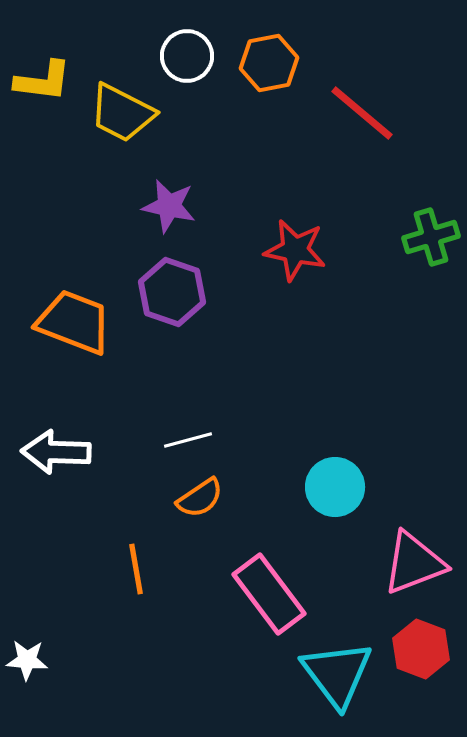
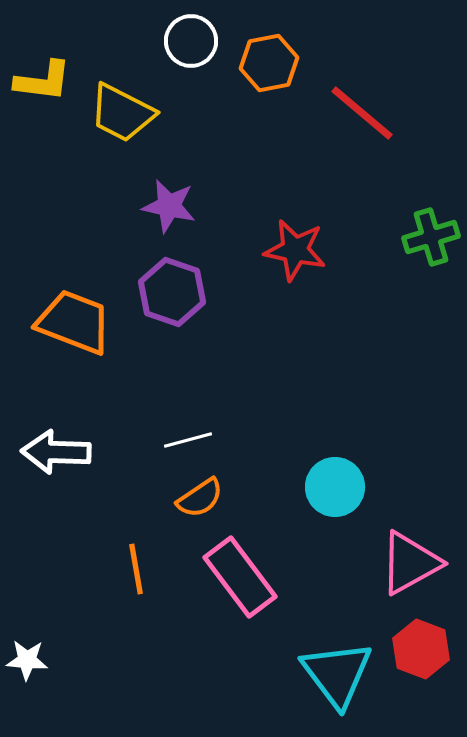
white circle: moved 4 px right, 15 px up
pink triangle: moved 4 px left; rotated 8 degrees counterclockwise
pink rectangle: moved 29 px left, 17 px up
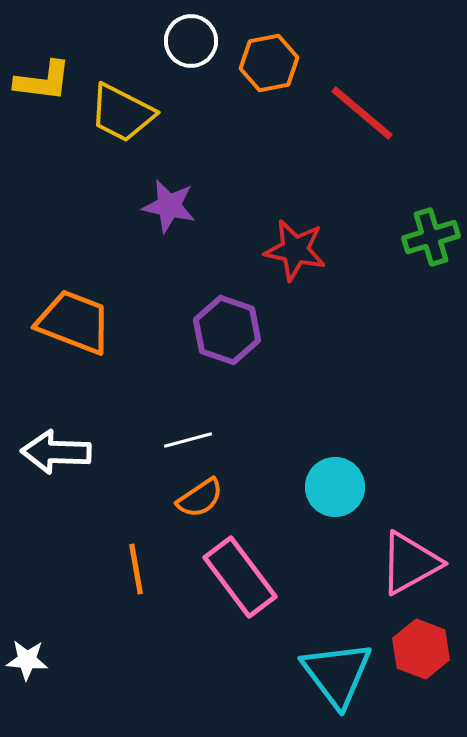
purple hexagon: moved 55 px right, 38 px down
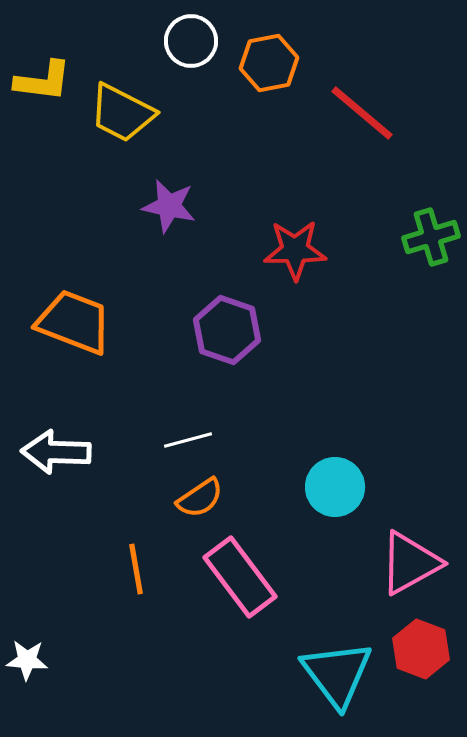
red star: rotated 12 degrees counterclockwise
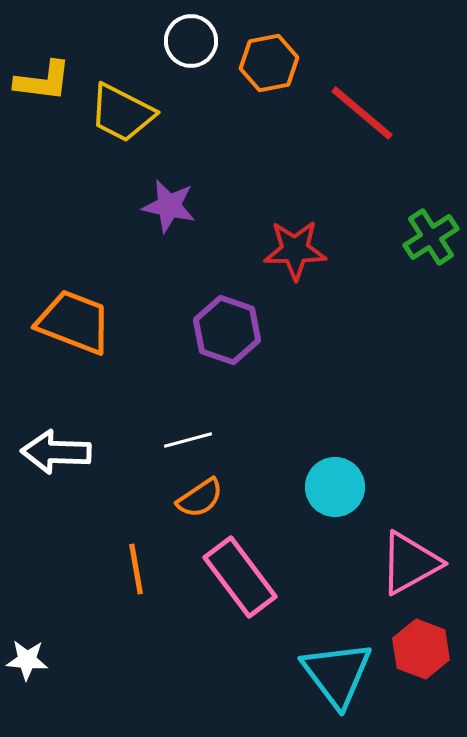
green cross: rotated 16 degrees counterclockwise
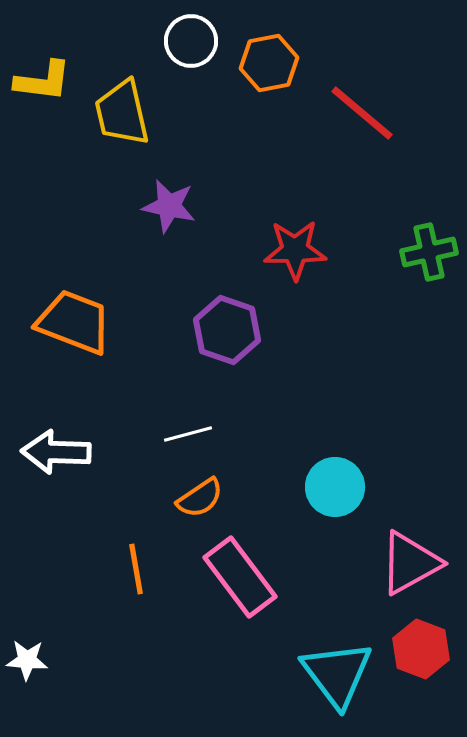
yellow trapezoid: rotated 50 degrees clockwise
green cross: moved 2 px left, 15 px down; rotated 20 degrees clockwise
white line: moved 6 px up
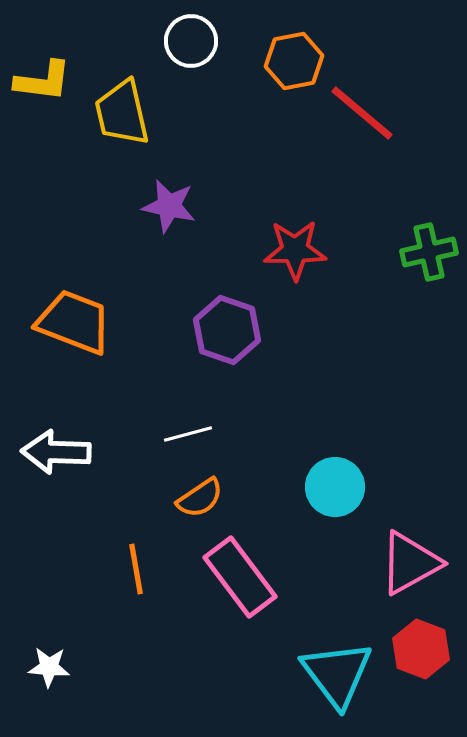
orange hexagon: moved 25 px right, 2 px up
white star: moved 22 px right, 7 px down
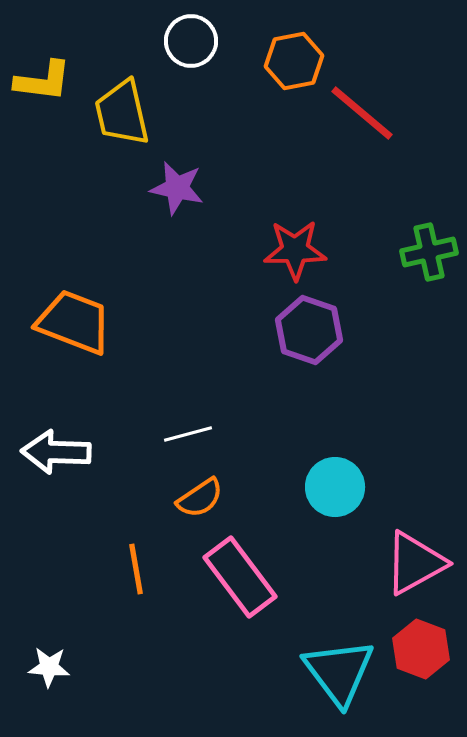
purple star: moved 8 px right, 18 px up
purple hexagon: moved 82 px right
pink triangle: moved 5 px right
cyan triangle: moved 2 px right, 2 px up
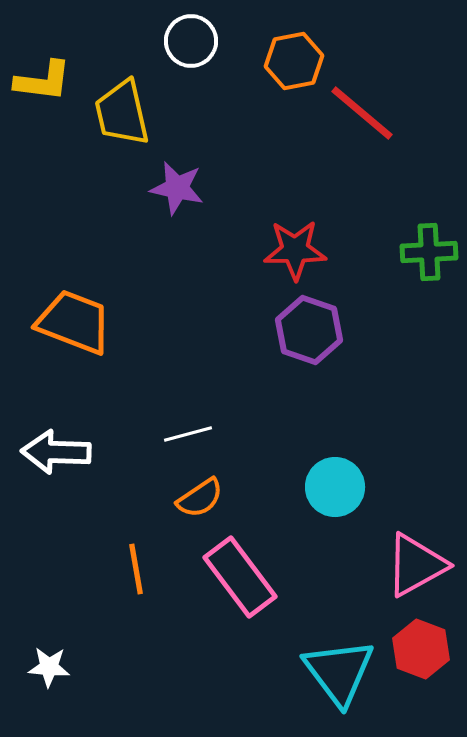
green cross: rotated 10 degrees clockwise
pink triangle: moved 1 px right, 2 px down
